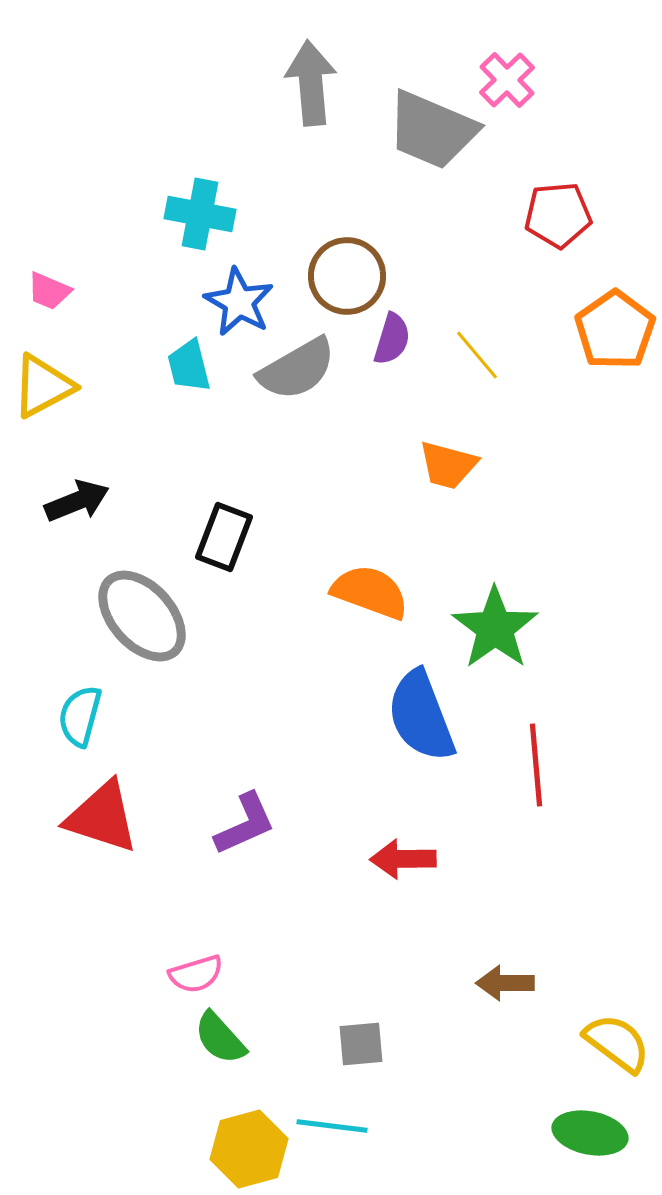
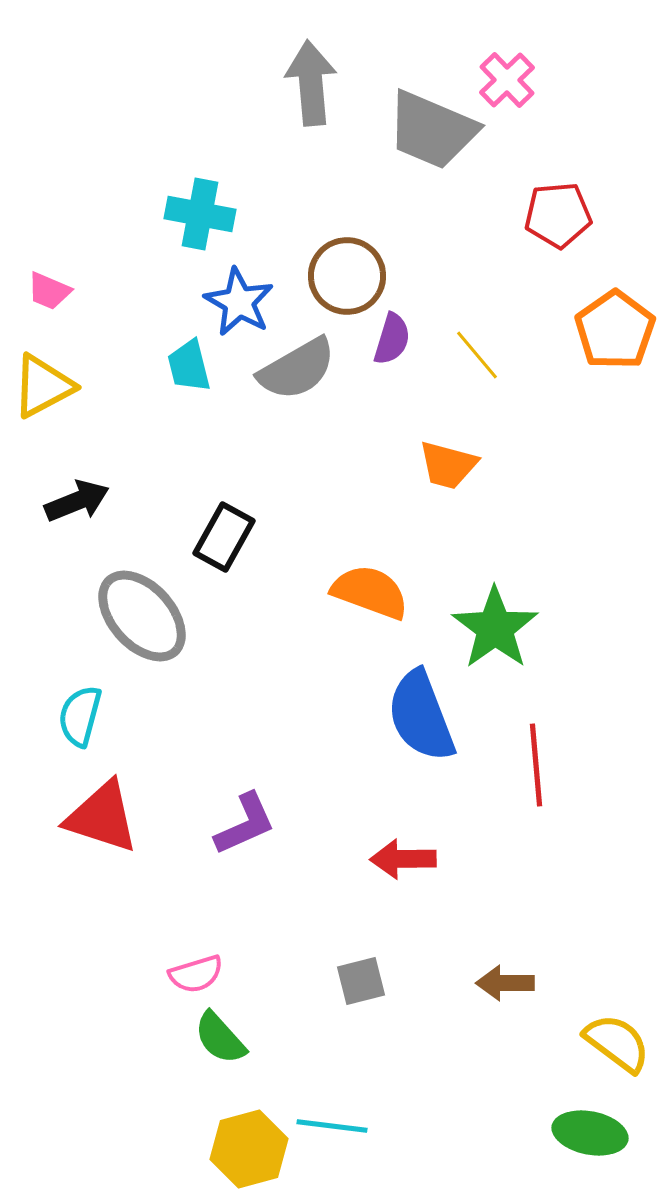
black rectangle: rotated 8 degrees clockwise
gray square: moved 63 px up; rotated 9 degrees counterclockwise
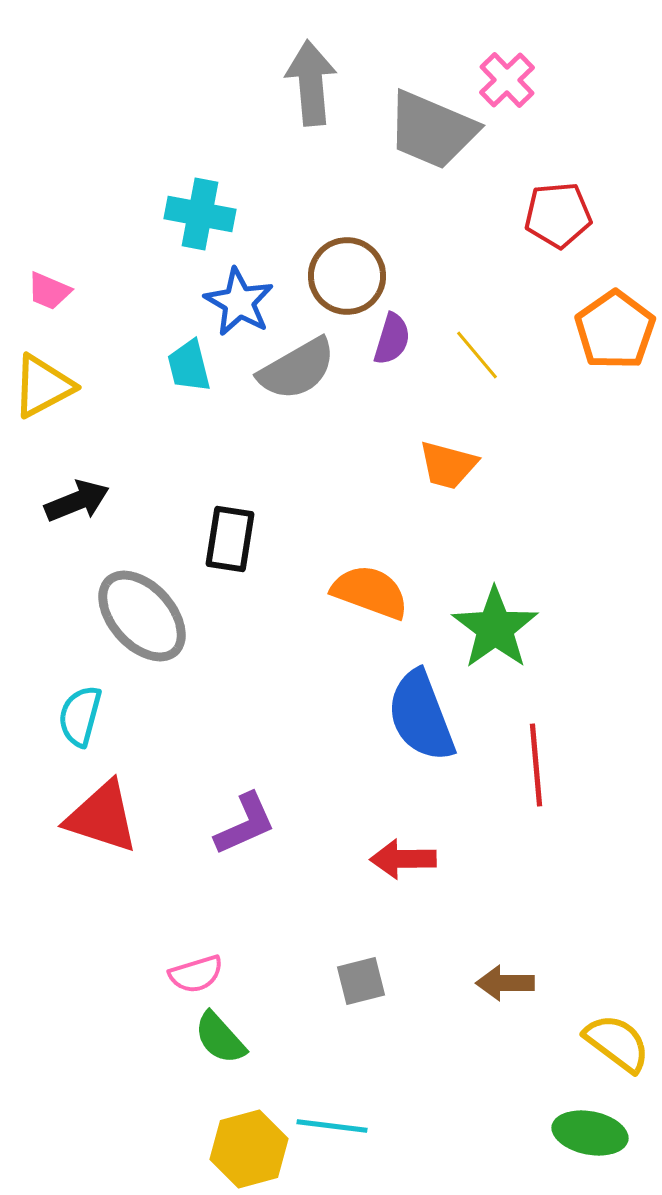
black rectangle: moved 6 px right, 2 px down; rotated 20 degrees counterclockwise
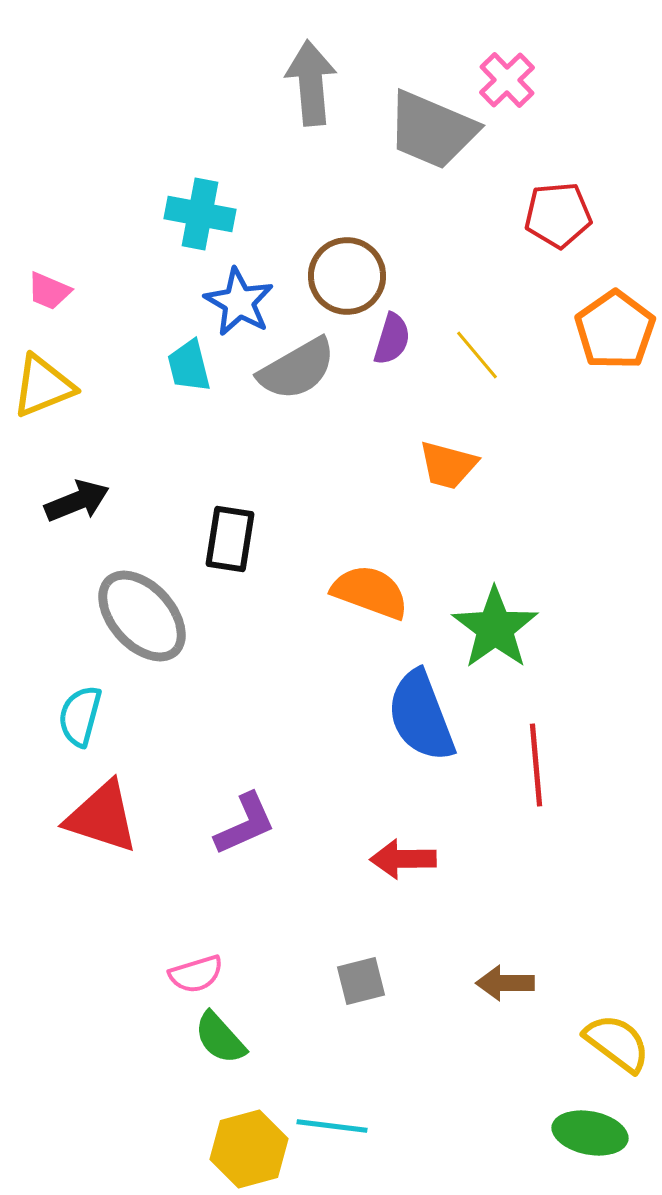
yellow triangle: rotated 6 degrees clockwise
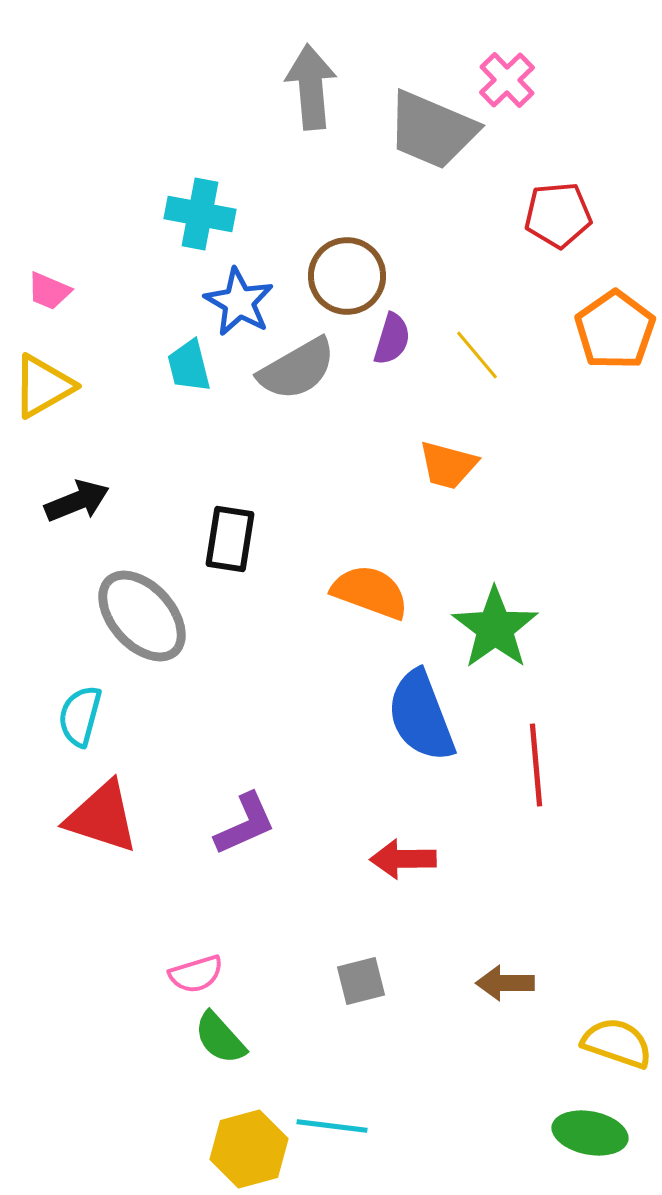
gray arrow: moved 4 px down
yellow triangle: rotated 8 degrees counterclockwise
yellow semicircle: rotated 18 degrees counterclockwise
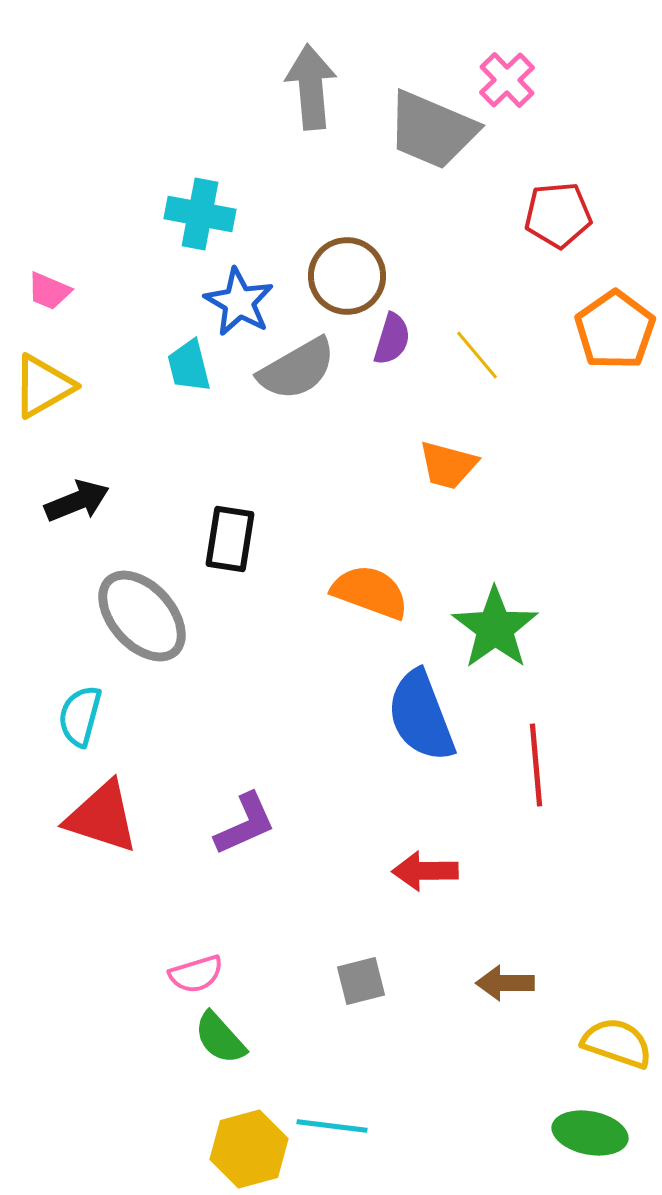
red arrow: moved 22 px right, 12 px down
